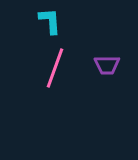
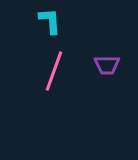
pink line: moved 1 px left, 3 px down
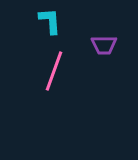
purple trapezoid: moved 3 px left, 20 px up
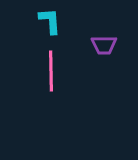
pink line: moved 3 px left; rotated 21 degrees counterclockwise
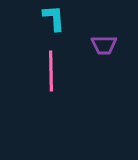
cyan L-shape: moved 4 px right, 3 px up
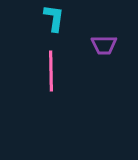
cyan L-shape: rotated 12 degrees clockwise
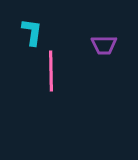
cyan L-shape: moved 22 px left, 14 px down
